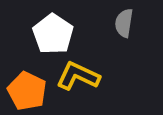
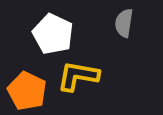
white pentagon: rotated 9 degrees counterclockwise
yellow L-shape: rotated 15 degrees counterclockwise
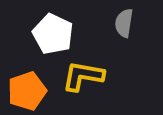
yellow L-shape: moved 5 px right
orange pentagon: rotated 27 degrees clockwise
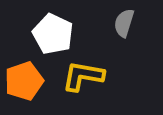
gray semicircle: rotated 8 degrees clockwise
orange pentagon: moved 3 px left, 10 px up
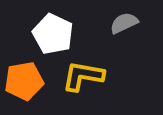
gray semicircle: rotated 48 degrees clockwise
orange pentagon: rotated 9 degrees clockwise
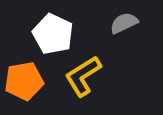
yellow L-shape: rotated 42 degrees counterclockwise
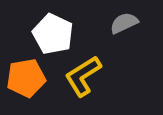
orange pentagon: moved 2 px right, 3 px up
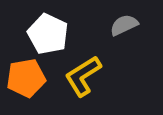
gray semicircle: moved 2 px down
white pentagon: moved 5 px left
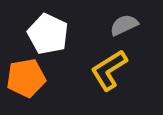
yellow L-shape: moved 26 px right, 6 px up
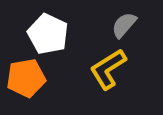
gray semicircle: rotated 24 degrees counterclockwise
yellow L-shape: moved 1 px left, 1 px up
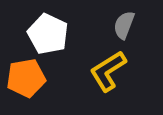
gray semicircle: rotated 20 degrees counterclockwise
yellow L-shape: moved 2 px down
